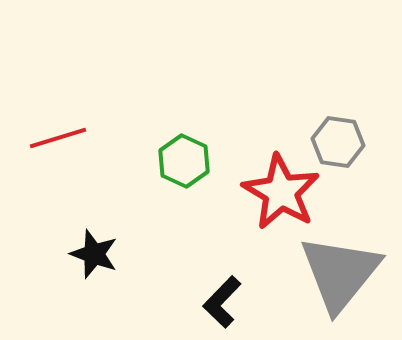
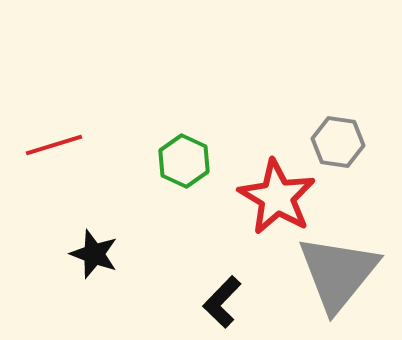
red line: moved 4 px left, 7 px down
red star: moved 4 px left, 5 px down
gray triangle: moved 2 px left
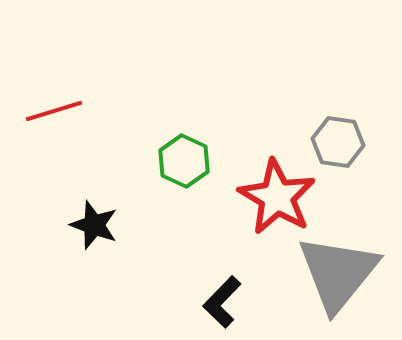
red line: moved 34 px up
black star: moved 29 px up
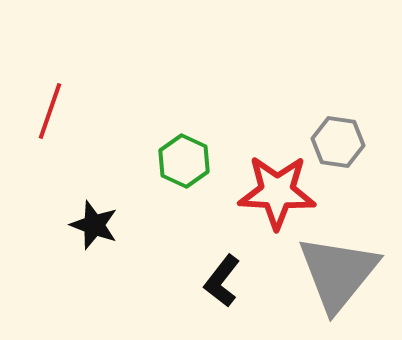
red line: moved 4 px left; rotated 54 degrees counterclockwise
red star: moved 5 px up; rotated 28 degrees counterclockwise
black L-shape: moved 21 px up; rotated 6 degrees counterclockwise
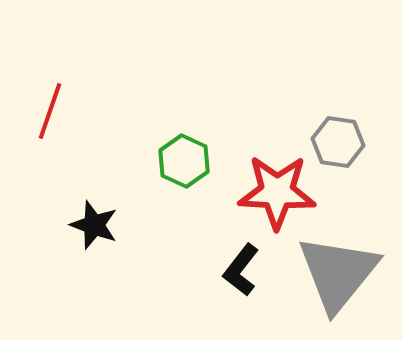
black L-shape: moved 19 px right, 11 px up
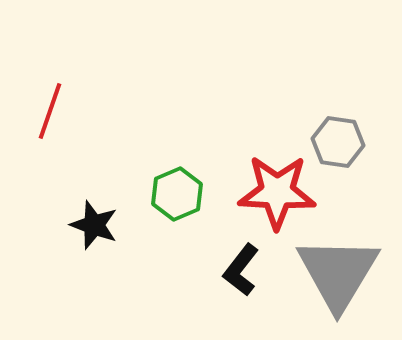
green hexagon: moved 7 px left, 33 px down; rotated 12 degrees clockwise
gray triangle: rotated 8 degrees counterclockwise
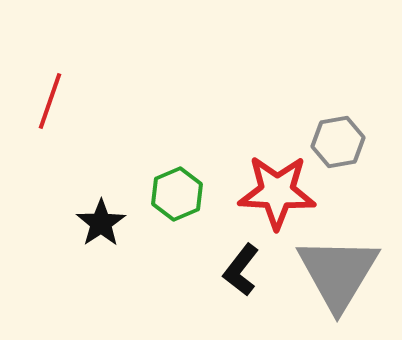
red line: moved 10 px up
gray hexagon: rotated 18 degrees counterclockwise
black star: moved 7 px right, 2 px up; rotated 18 degrees clockwise
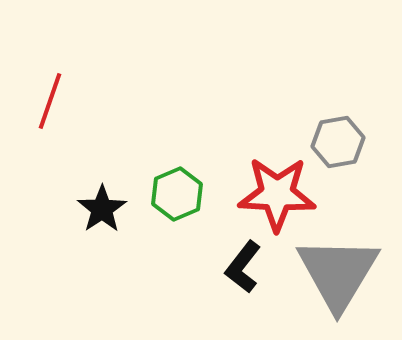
red star: moved 2 px down
black star: moved 1 px right, 14 px up
black L-shape: moved 2 px right, 3 px up
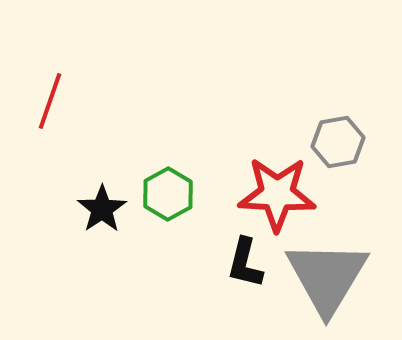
green hexagon: moved 9 px left; rotated 6 degrees counterclockwise
black L-shape: moved 2 px right, 4 px up; rotated 24 degrees counterclockwise
gray triangle: moved 11 px left, 4 px down
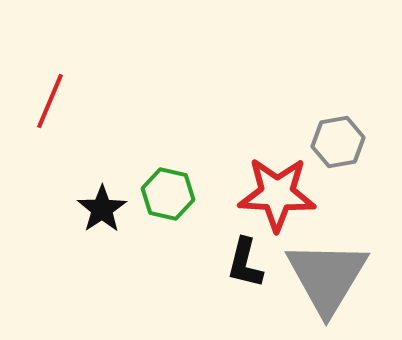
red line: rotated 4 degrees clockwise
green hexagon: rotated 18 degrees counterclockwise
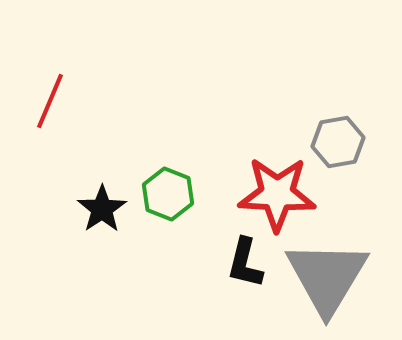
green hexagon: rotated 9 degrees clockwise
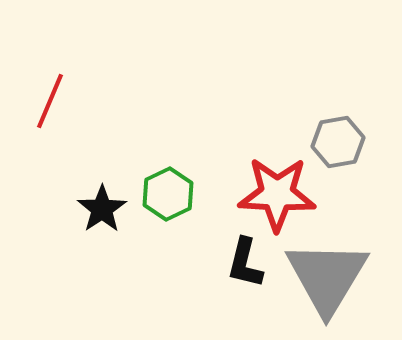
green hexagon: rotated 12 degrees clockwise
